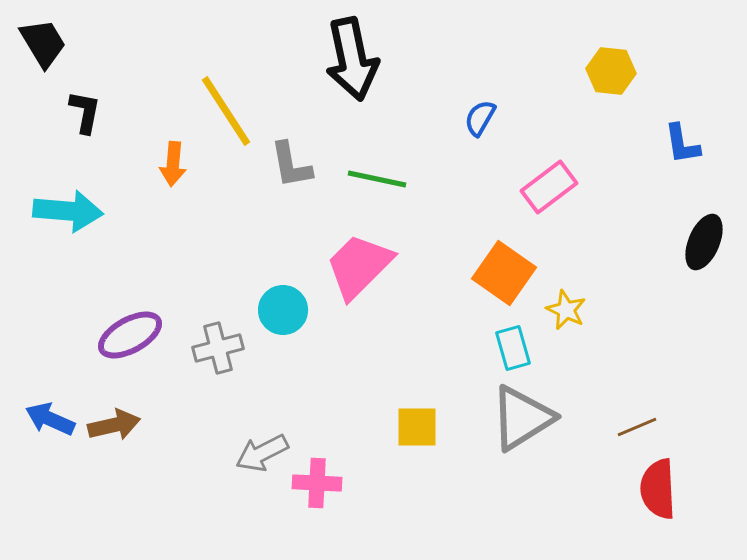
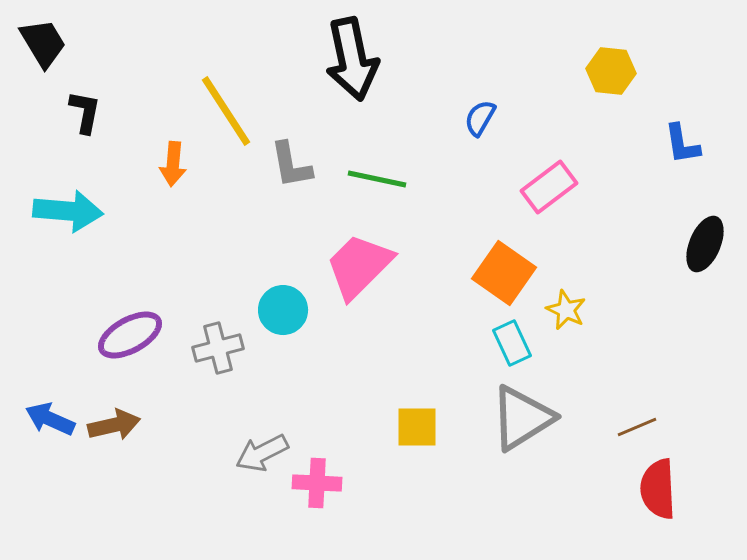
black ellipse: moved 1 px right, 2 px down
cyan rectangle: moved 1 px left, 5 px up; rotated 9 degrees counterclockwise
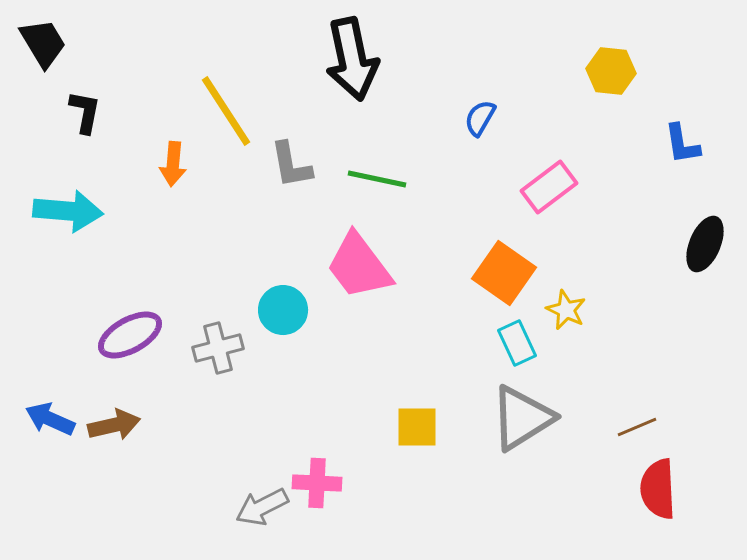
pink trapezoid: rotated 82 degrees counterclockwise
cyan rectangle: moved 5 px right
gray arrow: moved 54 px down
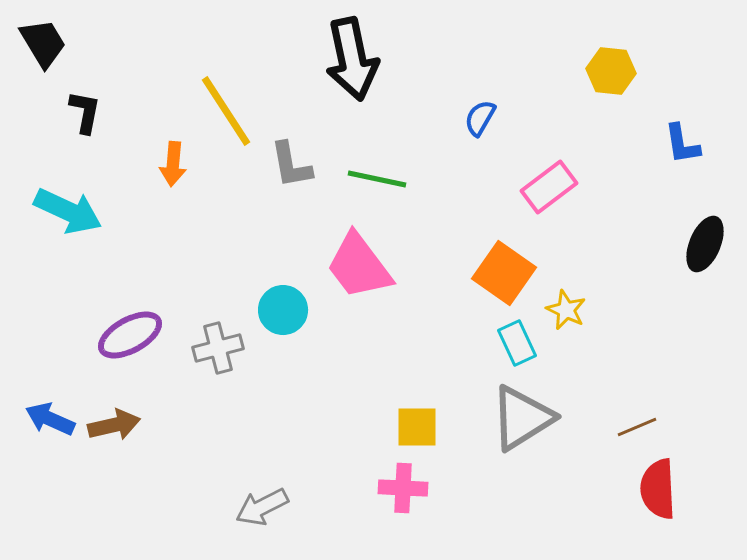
cyan arrow: rotated 20 degrees clockwise
pink cross: moved 86 px right, 5 px down
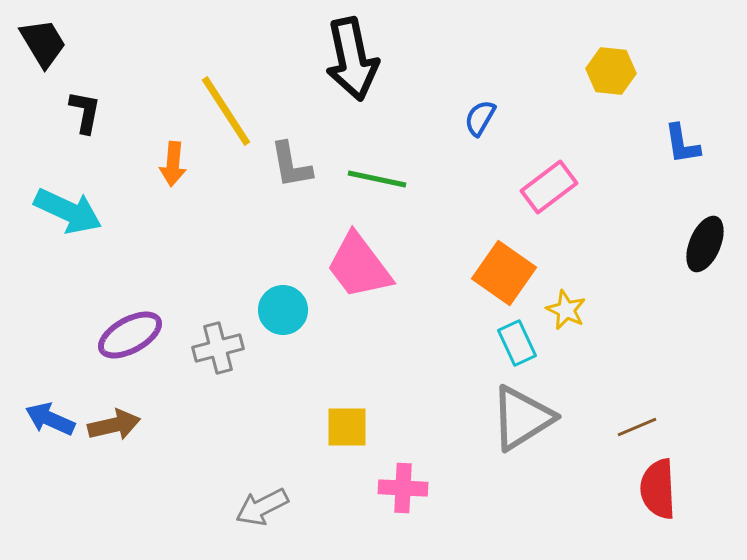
yellow square: moved 70 px left
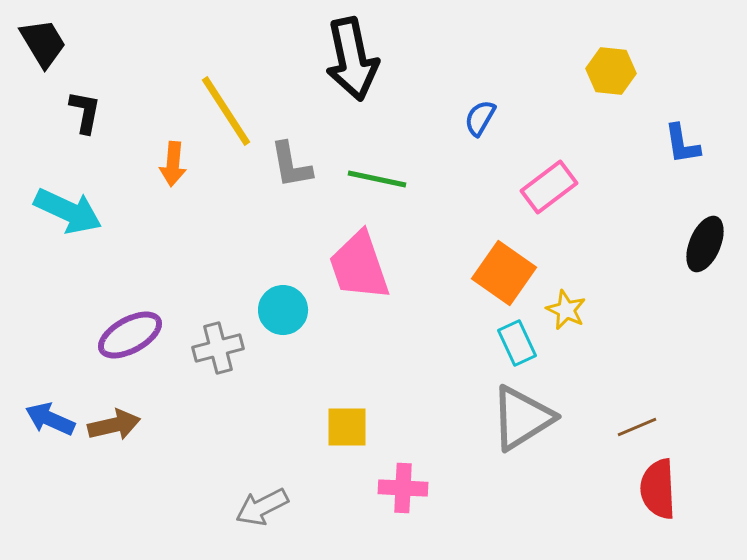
pink trapezoid: rotated 18 degrees clockwise
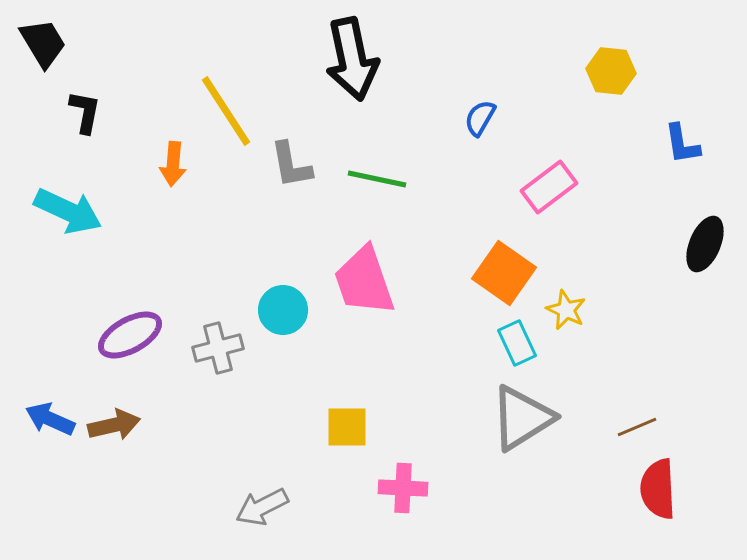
pink trapezoid: moved 5 px right, 15 px down
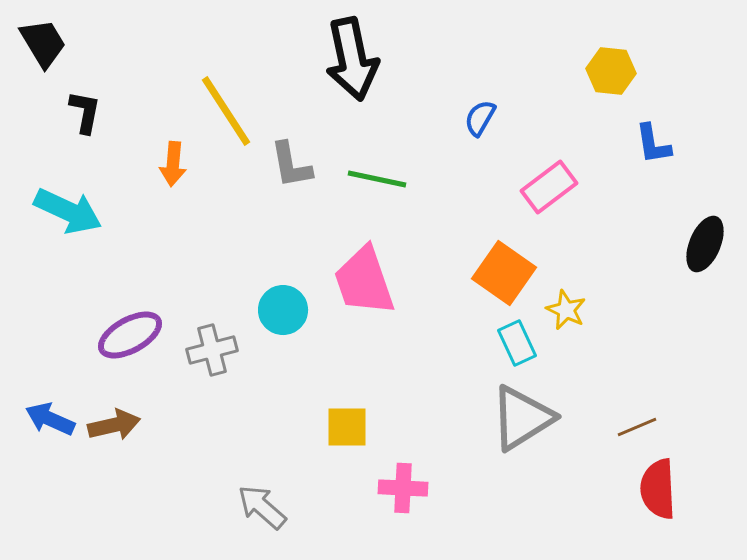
blue L-shape: moved 29 px left
gray cross: moved 6 px left, 2 px down
gray arrow: rotated 68 degrees clockwise
